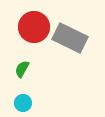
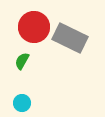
green semicircle: moved 8 px up
cyan circle: moved 1 px left
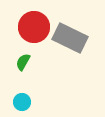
green semicircle: moved 1 px right, 1 px down
cyan circle: moved 1 px up
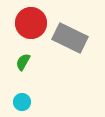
red circle: moved 3 px left, 4 px up
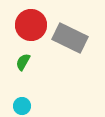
red circle: moved 2 px down
cyan circle: moved 4 px down
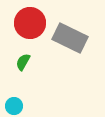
red circle: moved 1 px left, 2 px up
cyan circle: moved 8 px left
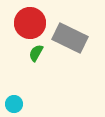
green semicircle: moved 13 px right, 9 px up
cyan circle: moved 2 px up
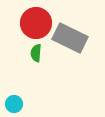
red circle: moved 6 px right
green semicircle: rotated 24 degrees counterclockwise
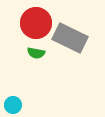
green semicircle: rotated 84 degrees counterclockwise
cyan circle: moved 1 px left, 1 px down
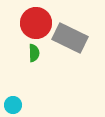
green semicircle: moved 2 px left; rotated 102 degrees counterclockwise
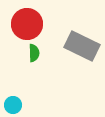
red circle: moved 9 px left, 1 px down
gray rectangle: moved 12 px right, 8 px down
